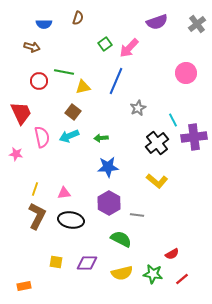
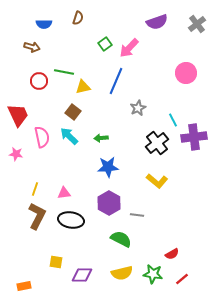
red trapezoid: moved 3 px left, 2 px down
cyan arrow: rotated 66 degrees clockwise
purple diamond: moved 5 px left, 12 px down
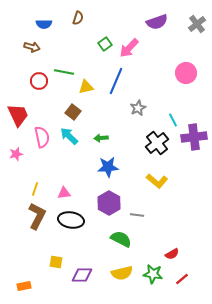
yellow triangle: moved 3 px right
pink star: rotated 24 degrees counterclockwise
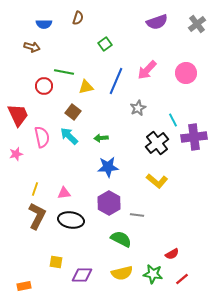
pink arrow: moved 18 px right, 22 px down
red circle: moved 5 px right, 5 px down
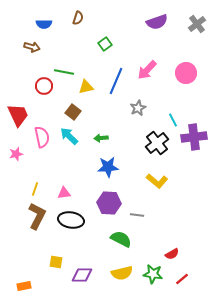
purple hexagon: rotated 25 degrees counterclockwise
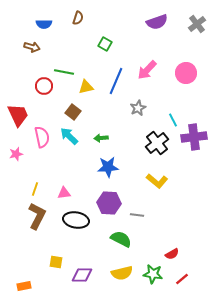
green square: rotated 24 degrees counterclockwise
black ellipse: moved 5 px right
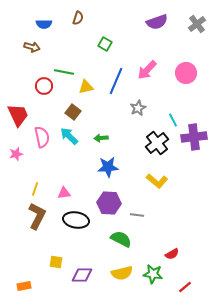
red line: moved 3 px right, 8 px down
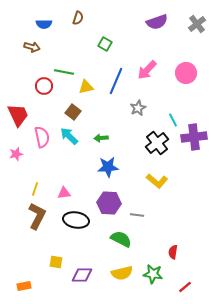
red semicircle: moved 1 px right, 2 px up; rotated 128 degrees clockwise
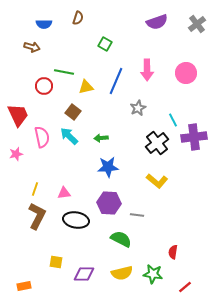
pink arrow: rotated 45 degrees counterclockwise
purple diamond: moved 2 px right, 1 px up
